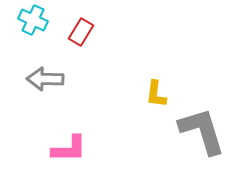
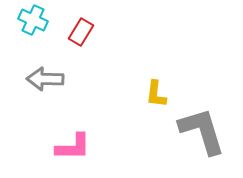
pink L-shape: moved 4 px right, 2 px up
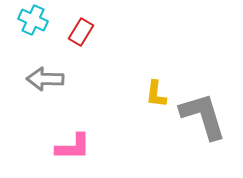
gray L-shape: moved 1 px right, 15 px up
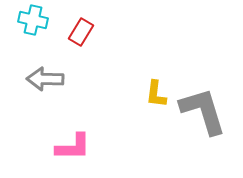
cyan cross: rotated 12 degrees counterclockwise
gray L-shape: moved 5 px up
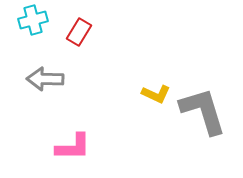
cyan cross: rotated 28 degrees counterclockwise
red rectangle: moved 2 px left
yellow L-shape: rotated 72 degrees counterclockwise
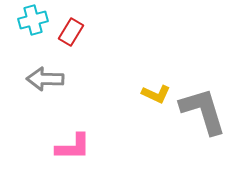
red rectangle: moved 8 px left
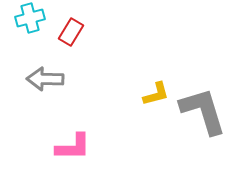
cyan cross: moved 3 px left, 2 px up
yellow L-shape: rotated 40 degrees counterclockwise
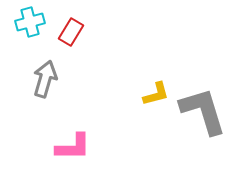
cyan cross: moved 4 px down
gray arrow: rotated 105 degrees clockwise
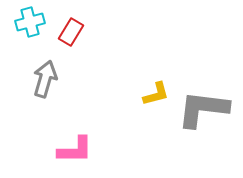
gray L-shape: moved 2 px up; rotated 66 degrees counterclockwise
pink L-shape: moved 2 px right, 3 px down
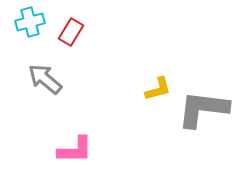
gray arrow: rotated 66 degrees counterclockwise
yellow L-shape: moved 2 px right, 5 px up
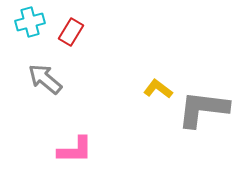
yellow L-shape: rotated 128 degrees counterclockwise
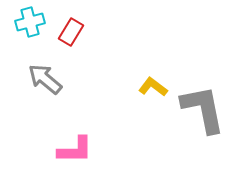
yellow L-shape: moved 5 px left, 2 px up
gray L-shape: rotated 72 degrees clockwise
